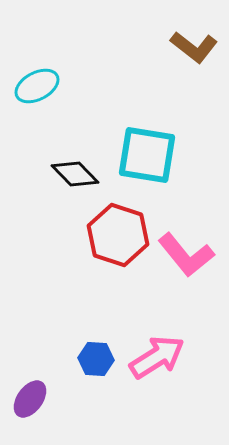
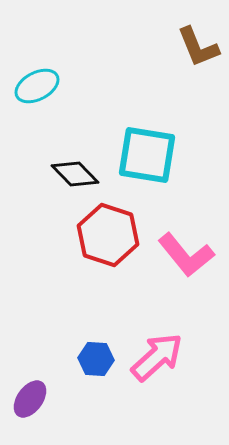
brown L-shape: moved 4 px right; rotated 30 degrees clockwise
red hexagon: moved 10 px left
pink arrow: rotated 10 degrees counterclockwise
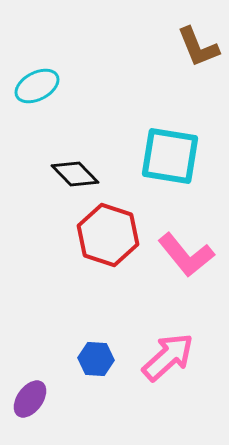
cyan square: moved 23 px right, 1 px down
pink arrow: moved 11 px right
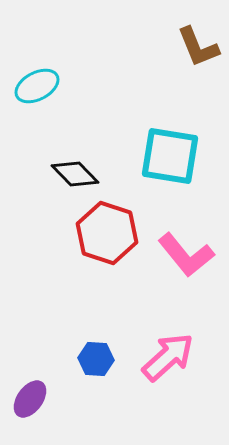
red hexagon: moved 1 px left, 2 px up
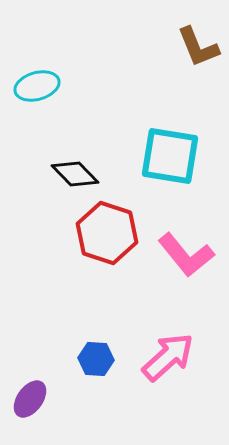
cyan ellipse: rotated 12 degrees clockwise
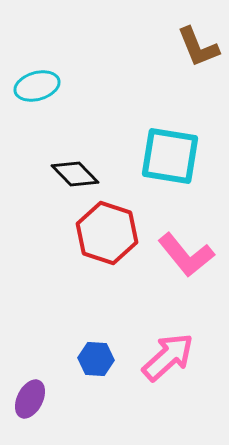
purple ellipse: rotated 9 degrees counterclockwise
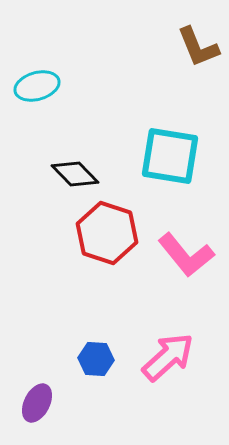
purple ellipse: moved 7 px right, 4 px down
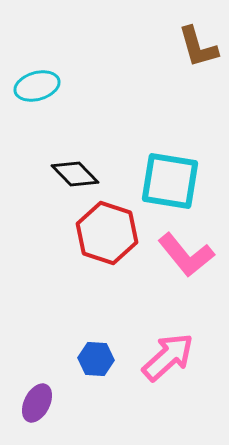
brown L-shape: rotated 6 degrees clockwise
cyan square: moved 25 px down
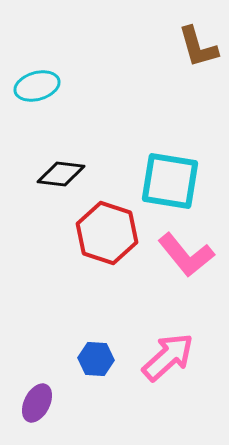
black diamond: moved 14 px left; rotated 39 degrees counterclockwise
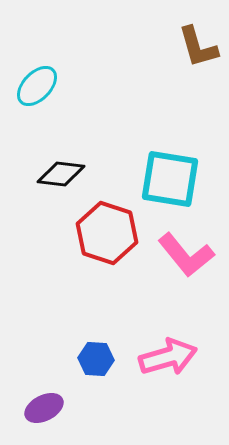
cyan ellipse: rotated 30 degrees counterclockwise
cyan square: moved 2 px up
pink arrow: rotated 26 degrees clockwise
purple ellipse: moved 7 px right, 5 px down; rotated 36 degrees clockwise
